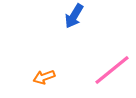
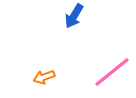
pink line: moved 2 px down
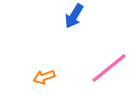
pink line: moved 3 px left, 4 px up
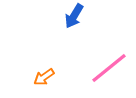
orange arrow: rotated 15 degrees counterclockwise
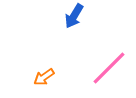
pink line: rotated 6 degrees counterclockwise
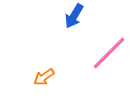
pink line: moved 15 px up
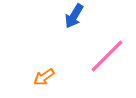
pink line: moved 2 px left, 3 px down
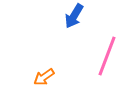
pink line: rotated 24 degrees counterclockwise
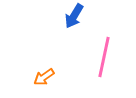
pink line: moved 3 px left, 1 px down; rotated 9 degrees counterclockwise
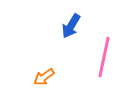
blue arrow: moved 3 px left, 10 px down
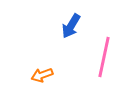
orange arrow: moved 2 px left, 2 px up; rotated 15 degrees clockwise
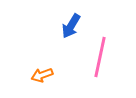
pink line: moved 4 px left
